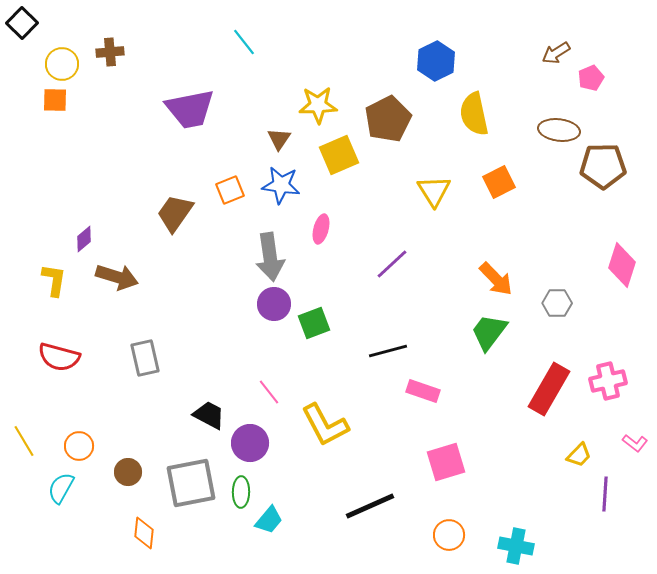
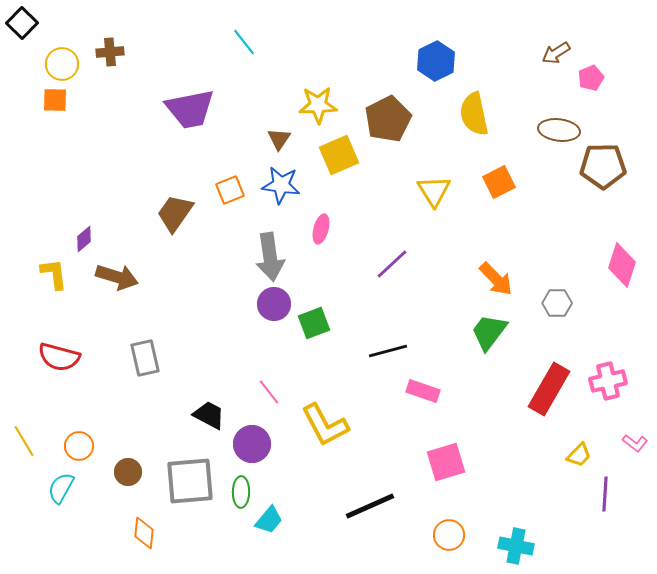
yellow L-shape at (54, 280): moved 6 px up; rotated 16 degrees counterclockwise
purple circle at (250, 443): moved 2 px right, 1 px down
gray square at (191, 483): moved 1 px left, 2 px up; rotated 6 degrees clockwise
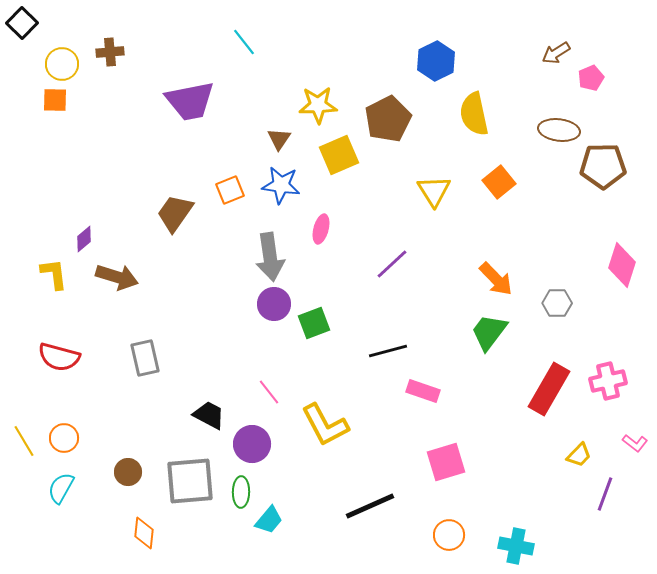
purple trapezoid at (190, 109): moved 8 px up
orange square at (499, 182): rotated 12 degrees counterclockwise
orange circle at (79, 446): moved 15 px left, 8 px up
purple line at (605, 494): rotated 16 degrees clockwise
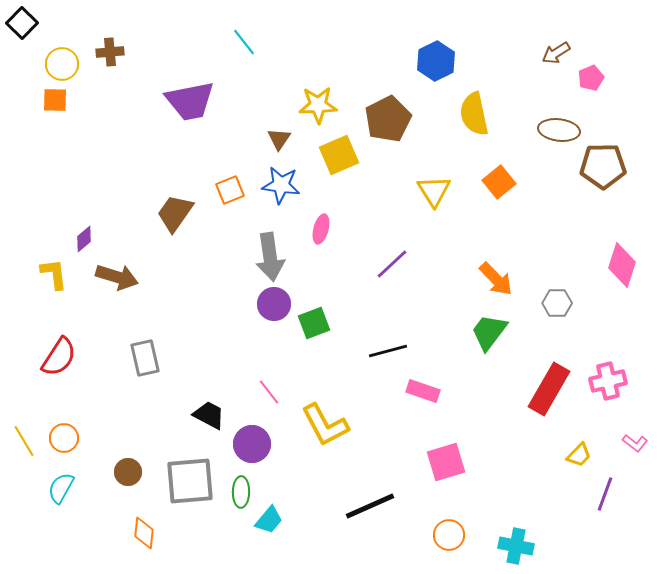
red semicircle at (59, 357): rotated 72 degrees counterclockwise
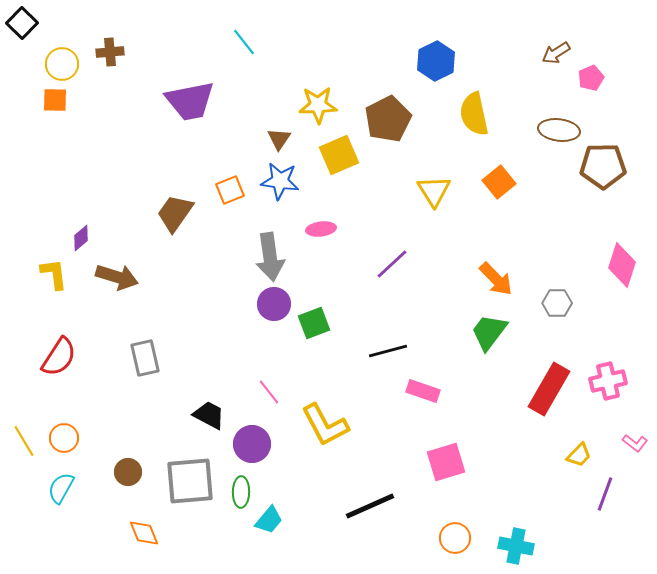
blue star at (281, 185): moved 1 px left, 4 px up
pink ellipse at (321, 229): rotated 68 degrees clockwise
purple diamond at (84, 239): moved 3 px left, 1 px up
orange diamond at (144, 533): rotated 28 degrees counterclockwise
orange circle at (449, 535): moved 6 px right, 3 px down
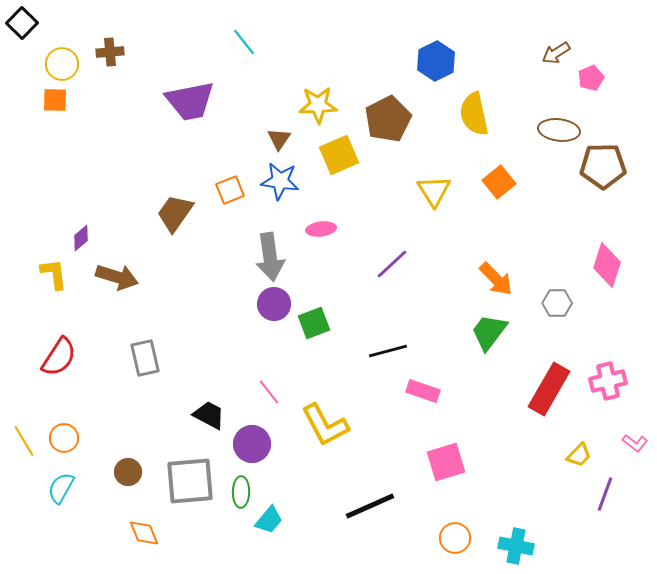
pink diamond at (622, 265): moved 15 px left
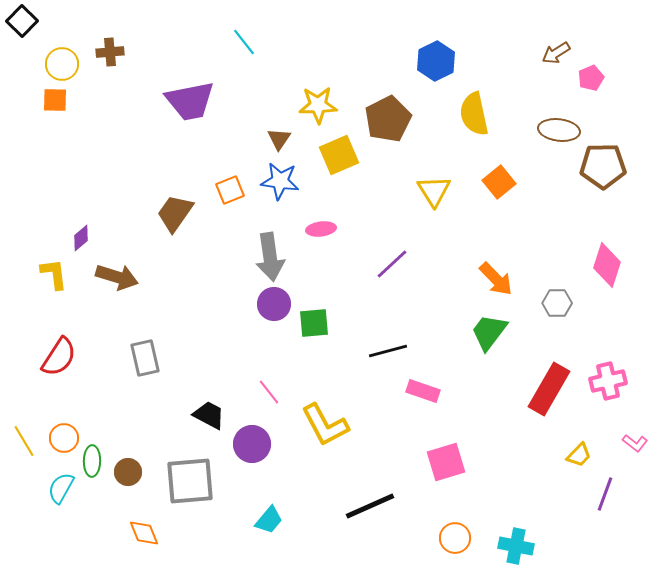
black square at (22, 23): moved 2 px up
green square at (314, 323): rotated 16 degrees clockwise
green ellipse at (241, 492): moved 149 px left, 31 px up
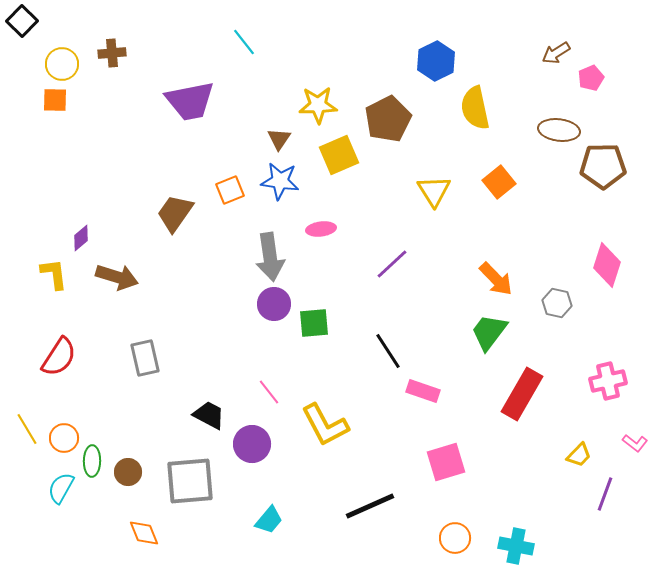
brown cross at (110, 52): moved 2 px right, 1 px down
yellow semicircle at (474, 114): moved 1 px right, 6 px up
gray hexagon at (557, 303): rotated 12 degrees clockwise
black line at (388, 351): rotated 72 degrees clockwise
red rectangle at (549, 389): moved 27 px left, 5 px down
yellow line at (24, 441): moved 3 px right, 12 px up
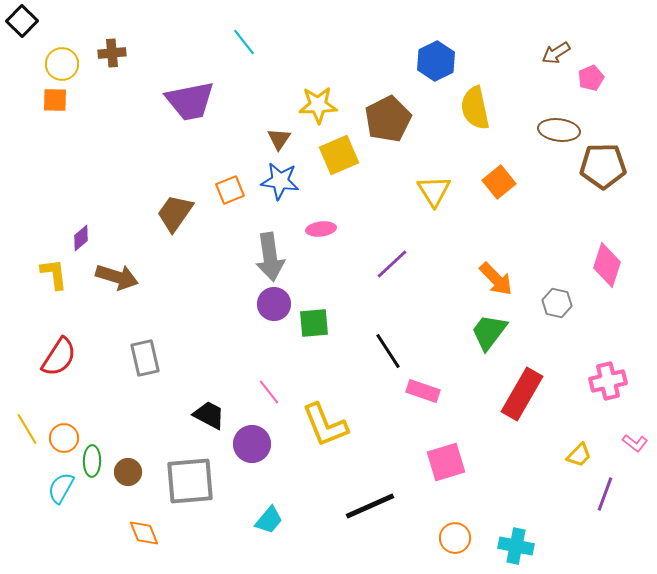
yellow L-shape at (325, 425): rotated 6 degrees clockwise
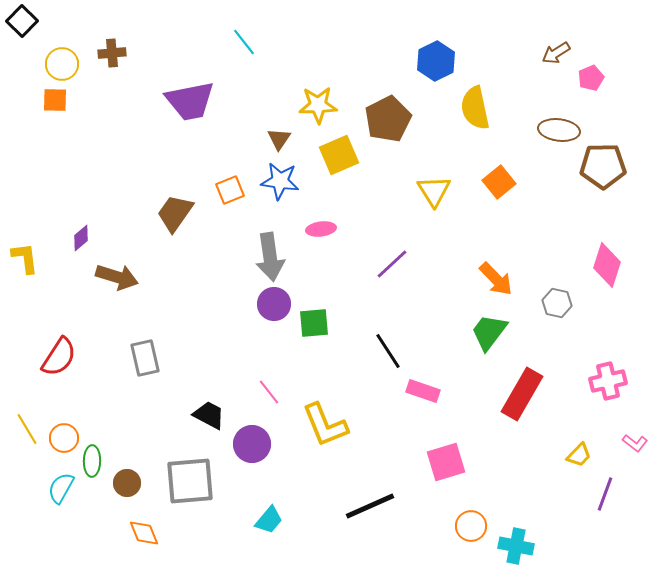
yellow L-shape at (54, 274): moved 29 px left, 16 px up
brown circle at (128, 472): moved 1 px left, 11 px down
orange circle at (455, 538): moved 16 px right, 12 px up
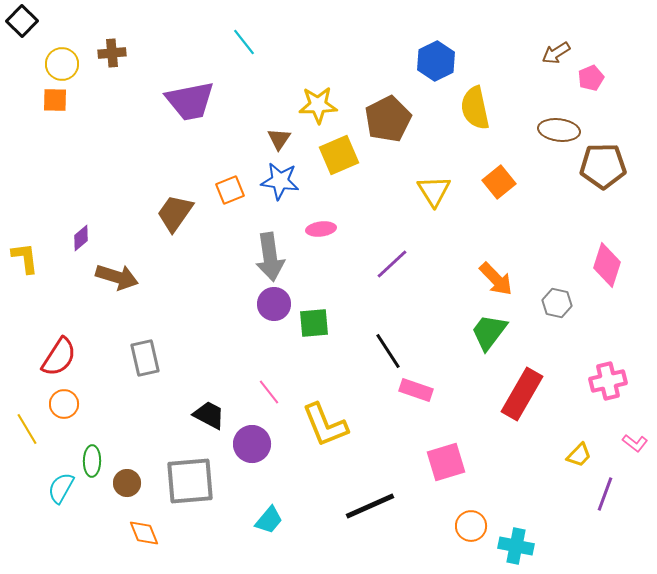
pink rectangle at (423, 391): moved 7 px left, 1 px up
orange circle at (64, 438): moved 34 px up
